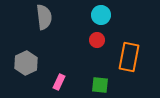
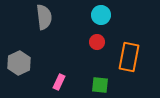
red circle: moved 2 px down
gray hexagon: moved 7 px left
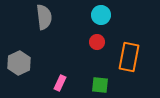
pink rectangle: moved 1 px right, 1 px down
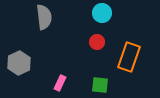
cyan circle: moved 1 px right, 2 px up
orange rectangle: rotated 8 degrees clockwise
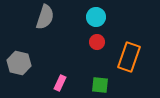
cyan circle: moved 6 px left, 4 px down
gray semicircle: moved 1 px right; rotated 25 degrees clockwise
gray hexagon: rotated 20 degrees counterclockwise
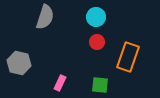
orange rectangle: moved 1 px left
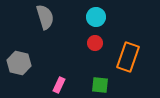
gray semicircle: rotated 35 degrees counterclockwise
red circle: moved 2 px left, 1 px down
pink rectangle: moved 1 px left, 2 px down
